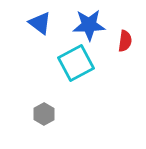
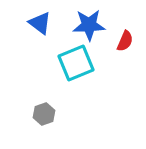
red semicircle: rotated 15 degrees clockwise
cyan square: rotated 6 degrees clockwise
gray hexagon: rotated 10 degrees clockwise
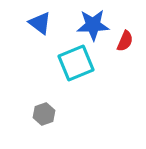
blue star: moved 4 px right
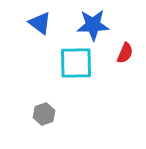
red semicircle: moved 12 px down
cyan square: rotated 21 degrees clockwise
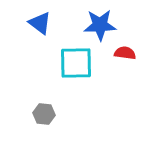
blue star: moved 7 px right
red semicircle: rotated 105 degrees counterclockwise
gray hexagon: rotated 25 degrees clockwise
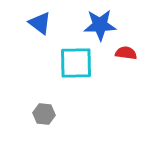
red semicircle: moved 1 px right
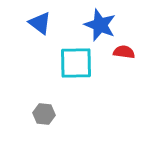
blue star: rotated 24 degrees clockwise
red semicircle: moved 2 px left, 1 px up
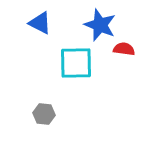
blue triangle: rotated 10 degrees counterclockwise
red semicircle: moved 3 px up
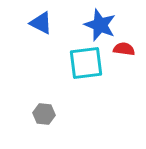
blue triangle: moved 1 px right
cyan square: moved 10 px right; rotated 6 degrees counterclockwise
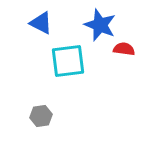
cyan square: moved 18 px left, 2 px up
gray hexagon: moved 3 px left, 2 px down; rotated 15 degrees counterclockwise
